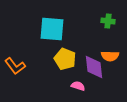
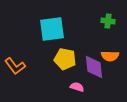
cyan square: rotated 12 degrees counterclockwise
yellow pentagon: rotated 10 degrees counterclockwise
pink semicircle: moved 1 px left, 1 px down
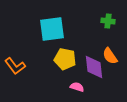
orange semicircle: rotated 54 degrees clockwise
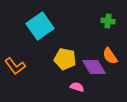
cyan square: moved 12 px left, 3 px up; rotated 28 degrees counterclockwise
purple diamond: rotated 25 degrees counterclockwise
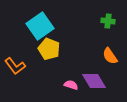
yellow pentagon: moved 16 px left, 10 px up; rotated 10 degrees clockwise
purple diamond: moved 14 px down
pink semicircle: moved 6 px left, 2 px up
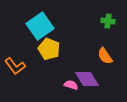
orange semicircle: moved 5 px left
purple diamond: moved 7 px left, 2 px up
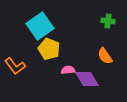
pink semicircle: moved 3 px left, 15 px up; rotated 24 degrees counterclockwise
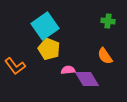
cyan square: moved 5 px right
